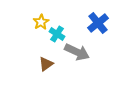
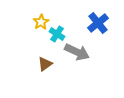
brown triangle: moved 1 px left
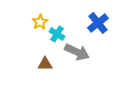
yellow star: moved 1 px left
brown triangle: rotated 35 degrees clockwise
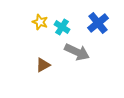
yellow star: rotated 21 degrees counterclockwise
cyan cross: moved 5 px right, 7 px up
brown triangle: moved 2 px left, 1 px down; rotated 28 degrees counterclockwise
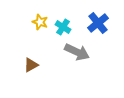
cyan cross: moved 1 px right
brown triangle: moved 12 px left
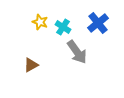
gray arrow: rotated 30 degrees clockwise
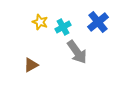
blue cross: moved 1 px up
cyan cross: rotated 28 degrees clockwise
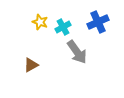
blue cross: rotated 15 degrees clockwise
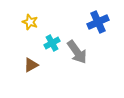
yellow star: moved 10 px left
cyan cross: moved 11 px left, 16 px down
